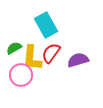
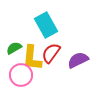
purple semicircle: rotated 10 degrees counterclockwise
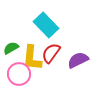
cyan rectangle: rotated 15 degrees counterclockwise
green semicircle: moved 3 px left
pink circle: moved 2 px left, 1 px up
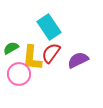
cyan rectangle: moved 3 px right, 2 px down; rotated 10 degrees clockwise
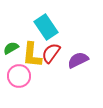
cyan rectangle: moved 3 px left
yellow L-shape: moved 3 px up
pink circle: moved 2 px down
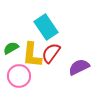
purple semicircle: moved 1 px right, 7 px down
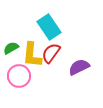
cyan rectangle: moved 3 px right
